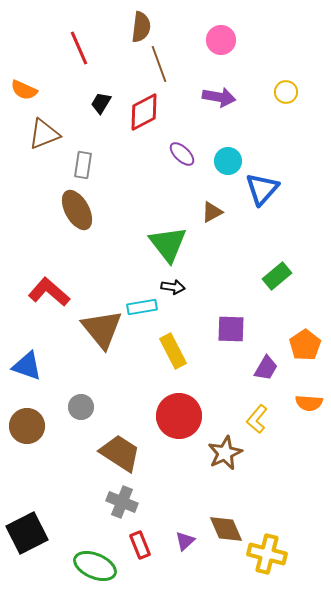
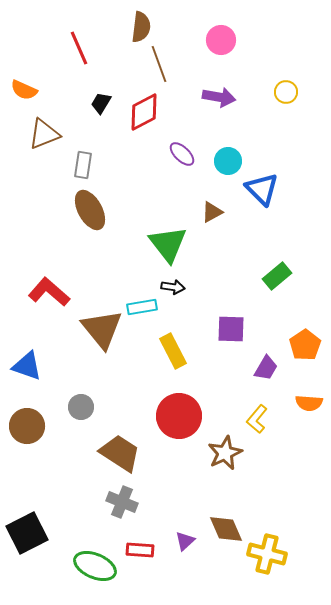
blue triangle at (262, 189): rotated 27 degrees counterclockwise
brown ellipse at (77, 210): moved 13 px right
red rectangle at (140, 545): moved 5 px down; rotated 64 degrees counterclockwise
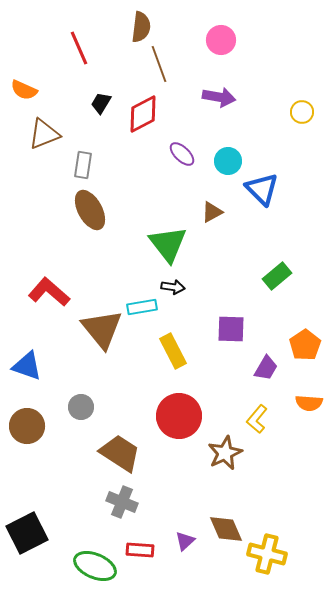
yellow circle at (286, 92): moved 16 px right, 20 px down
red diamond at (144, 112): moved 1 px left, 2 px down
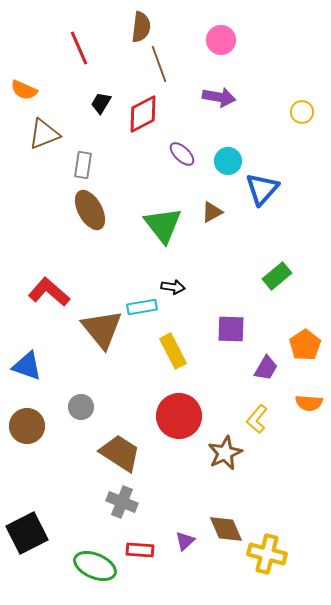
blue triangle at (262, 189): rotated 27 degrees clockwise
green triangle at (168, 244): moved 5 px left, 19 px up
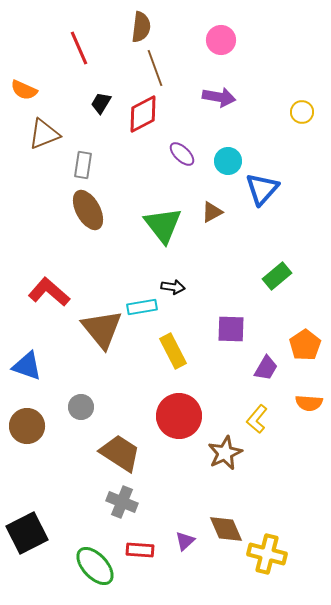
brown line at (159, 64): moved 4 px left, 4 px down
brown ellipse at (90, 210): moved 2 px left
green ellipse at (95, 566): rotated 24 degrees clockwise
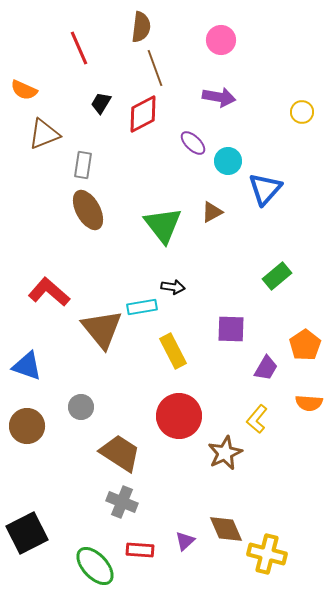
purple ellipse at (182, 154): moved 11 px right, 11 px up
blue triangle at (262, 189): moved 3 px right
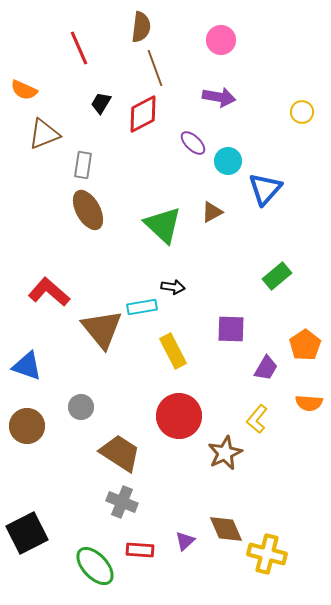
green triangle at (163, 225): rotated 9 degrees counterclockwise
